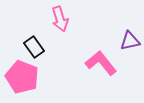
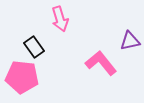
pink pentagon: rotated 16 degrees counterclockwise
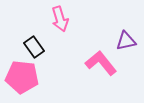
purple triangle: moved 4 px left
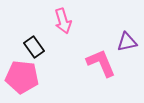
pink arrow: moved 3 px right, 2 px down
purple triangle: moved 1 px right, 1 px down
pink L-shape: rotated 16 degrees clockwise
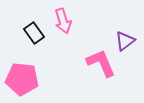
purple triangle: moved 2 px left, 1 px up; rotated 25 degrees counterclockwise
black rectangle: moved 14 px up
pink pentagon: moved 2 px down
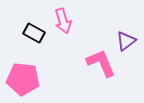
black rectangle: rotated 25 degrees counterclockwise
purple triangle: moved 1 px right
pink pentagon: moved 1 px right
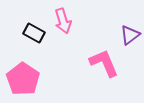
purple triangle: moved 4 px right, 6 px up
pink L-shape: moved 3 px right
pink pentagon: rotated 28 degrees clockwise
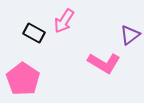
pink arrow: moved 1 px right; rotated 50 degrees clockwise
pink L-shape: rotated 144 degrees clockwise
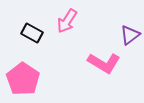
pink arrow: moved 3 px right
black rectangle: moved 2 px left
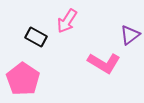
black rectangle: moved 4 px right, 4 px down
